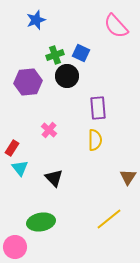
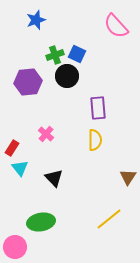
blue square: moved 4 px left, 1 px down
pink cross: moved 3 px left, 4 px down
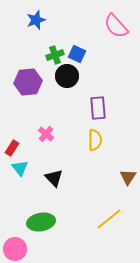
pink circle: moved 2 px down
